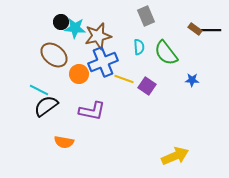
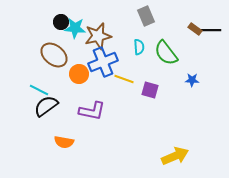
purple square: moved 3 px right, 4 px down; rotated 18 degrees counterclockwise
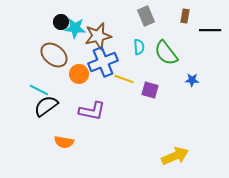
brown rectangle: moved 10 px left, 13 px up; rotated 64 degrees clockwise
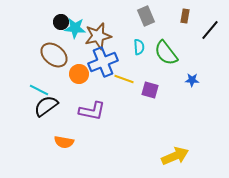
black line: rotated 50 degrees counterclockwise
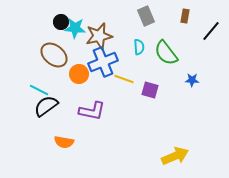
black line: moved 1 px right, 1 px down
brown star: moved 1 px right
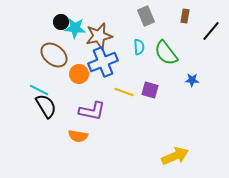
yellow line: moved 13 px down
black semicircle: rotated 95 degrees clockwise
orange semicircle: moved 14 px right, 6 px up
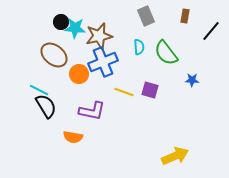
orange semicircle: moved 5 px left, 1 px down
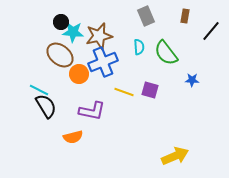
cyan star: moved 2 px left, 4 px down
brown ellipse: moved 6 px right
orange semicircle: rotated 24 degrees counterclockwise
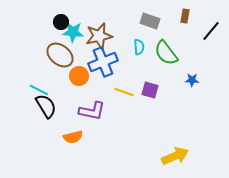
gray rectangle: moved 4 px right, 5 px down; rotated 48 degrees counterclockwise
orange circle: moved 2 px down
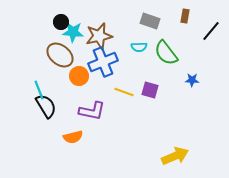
cyan semicircle: rotated 91 degrees clockwise
cyan line: rotated 42 degrees clockwise
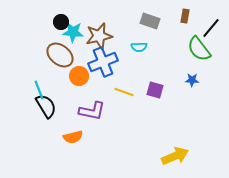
black line: moved 3 px up
green semicircle: moved 33 px right, 4 px up
purple square: moved 5 px right
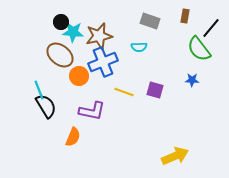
orange semicircle: rotated 54 degrees counterclockwise
